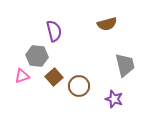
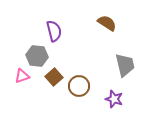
brown semicircle: moved 1 px up; rotated 132 degrees counterclockwise
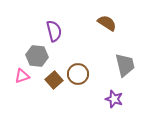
brown square: moved 3 px down
brown circle: moved 1 px left, 12 px up
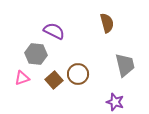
brown semicircle: rotated 42 degrees clockwise
purple semicircle: rotated 50 degrees counterclockwise
gray hexagon: moved 1 px left, 2 px up
pink triangle: moved 2 px down
purple star: moved 1 px right, 3 px down
